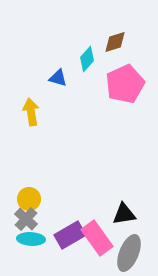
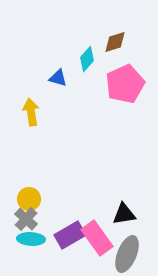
gray ellipse: moved 2 px left, 1 px down
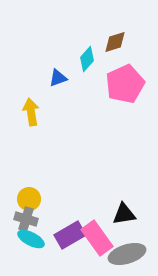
blue triangle: rotated 36 degrees counterclockwise
gray cross: rotated 25 degrees counterclockwise
cyan ellipse: rotated 24 degrees clockwise
gray ellipse: rotated 51 degrees clockwise
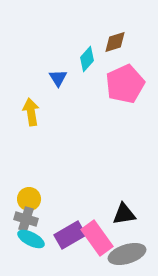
blue triangle: rotated 42 degrees counterclockwise
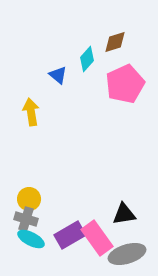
blue triangle: moved 3 px up; rotated 18 degrees counterclockwise
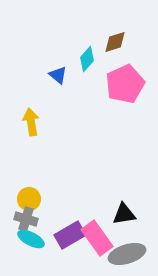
yellow arrow: moved 10 px down
